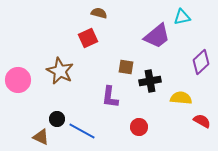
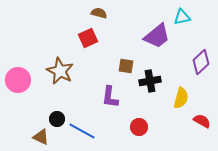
brown square: moved 1 px up
yellow semicircle: rotated 100 degrees clockwise
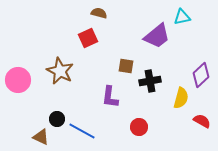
purple diamond: moved 13 px down
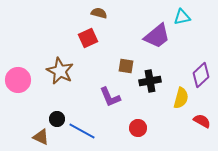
purple L-shape: rotated 30 degrees counterclockwise
red circle: moved 1 px left, 1 px down
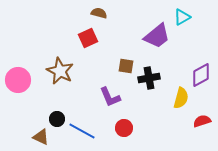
cyan triangle: rotated 18 degrees counterclockwise
purple diamond: rotated 15 degrees clockwise
black cross: moved 1 px left, 3 px up
red semicircle: rotated 48 degrees counterclockwise
red circle: moved 14 px left
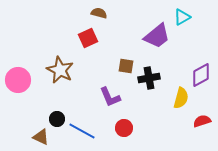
brown star: moved 1 px up
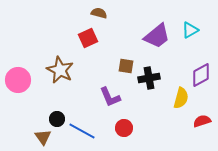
cyan triangle: moved 8 px right, 13 px down
brown triangle: moved 2 px right; rotated 30 degrees clockwise
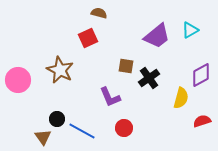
black cross: rotated 25 degrees counterclockwise
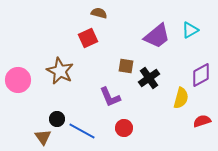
brown star: moved 1 px down
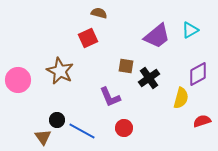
purple diamond: moved 3 px left, 1 px up
black circle: moved 1 px down
